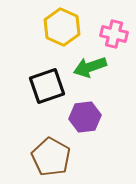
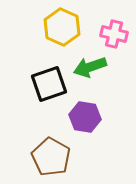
black square: moved 2 px right, 2 px up
purple hexagon: rotated 16 degrees clockwise
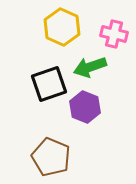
purple hexagon: moved 10 px up; rotated 12 degrees clockwise
brown pentagon: rotated 6 degrees counterclockwise
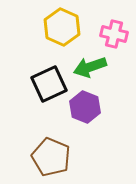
black square: rotated 6 degrees counterclockwise
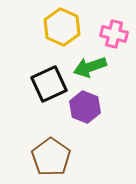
brown pentagon: rotated 12 degrees clockwise
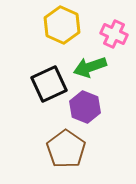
yellow hexagon: moved 2 px up
pink cross: rotated 12 degrees clockwise
brown pentagon: moved 15 px right, 8 px up
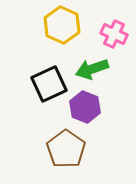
green arrow: moved 2 px right, 2 px down
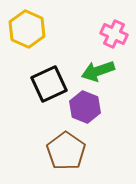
yellow hexagon: moved 35 px left, 4 px down
green arrow: moved 6 px right, 2 px down
brown pentagon: moved 2 px down
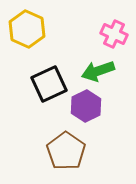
purple hexagon: moved 1 px right, 1 px up; rotated 12 degrees clockwise
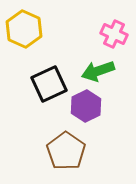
yellow hexagon: moved 3 px left
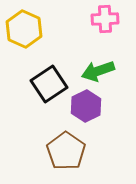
pink cross: moved 9 px left, 15 px up; rotated 28 degrees counterclockwise
black square: rotated 9 degrees counterclockwise
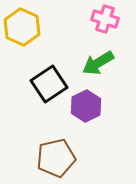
pink cross: rotated 20 degrees clockwise
yellow hexagon: moved 2 px left, 2 px up
green arrow: moved 8 px up; rotated 12 degrees counterclockwise
brown pentagon: moved 10 px left, 7 px down; rotated 24 degrees clockwise
